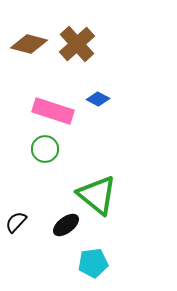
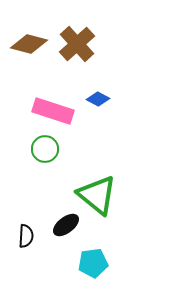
black semicircle: moved 10 px right, 14 px down; rotated 140 degrees clockwise
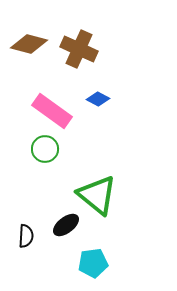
brown cross: moved 2 px right, 5 px down; rotated 24 degrees counterclockwise
pink rectangle: moved 1 px left; rotated 18 degrees clockwise
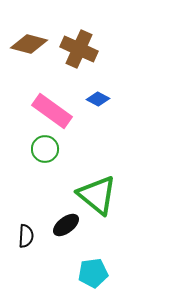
cyan pentagon: moved 10 px down
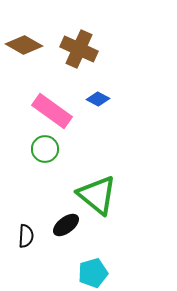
brown diamond: moved 5 px left, 1 px down; rotated 15 degrees clockwise
cyan pentagon: rotated 8 degrees counterclockwise
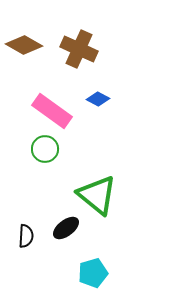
black ellipse: moved 3 px down
